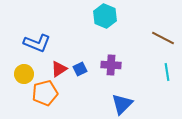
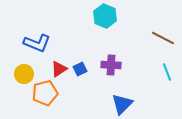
cyan line: rotated 12 degrees counterclockwise
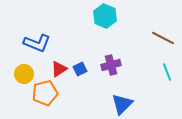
purple cross: rotated 18 degrees counterclockwise
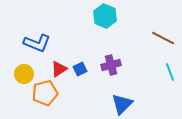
cyan line: moved 3 px right
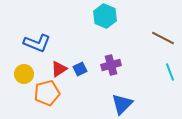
orange pentagon: moved 2 px right
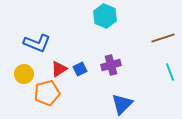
brown line: rotated 45 degrees counterclockwise
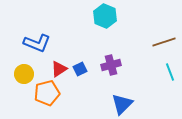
brown line: moved 1 px right, 4 px down
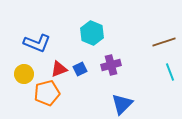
cyan hexagon: moved 13 px left, 17 px down
red triangle: rotated 12 degrees clockwise
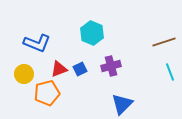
purple cross: moved 1 px down
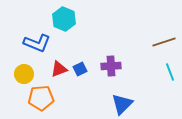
cyan hexagon: moved 28 px left, 14 px up
purple cross: rotated 12 degrees clockwise
orange pentagon: moved 6 px left, 5 px down; rotated 10 degrees clockwise
